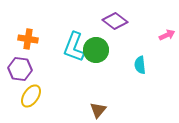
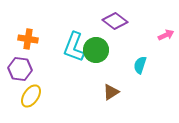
pink arrow: moved 1 px left
cyan semicircle: rotated 24 degrees clockwise
brown triangle: moved 13 px right, 18 px up; rotated 18 degrees clockwise
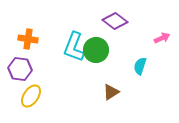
pink arrow: moved 4 px left, 3 px down
cyan semicircle: moved 1 px down
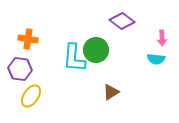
purple diamond: moved 7 px right
pink arrow: rotated 112 degrees clockwise
cyan L-shape: moved 11 px down; rotated 16 degrees counterclockwise
cyan semicircle: moved 16 px right, 7 px up; rotated 102 degrees counterclockwise
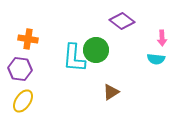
yellow ellipse: moved 8 px left, 5 px down
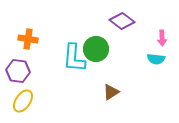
green circle: moved 1 px up
purple hexagon: moved 2 px left, 2 px down
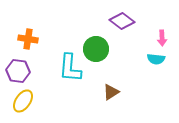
cyan L-shape: moved 4 px left, 10 px down
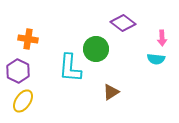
purple diamond: moved 1 px right, 2 px down
purple hexagon: rotated 20 degrees clockwise
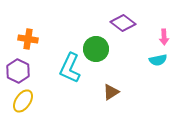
pink arrow: moved 2 px right, 1 px up
cyan semicircle: moved 2 px right, 1 px down; rotated 18 degrees counterclockwise
cyan L-shape: rotated 20 degrees clockwise
